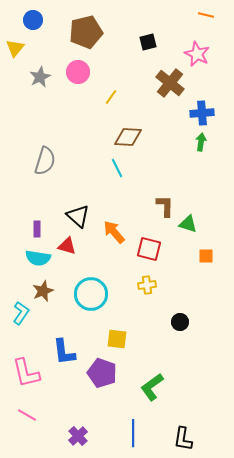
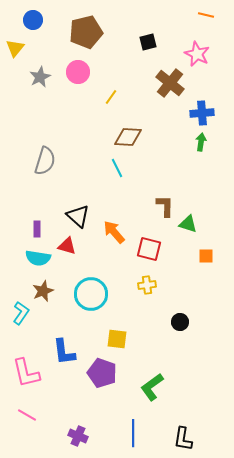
purple cross: rotated 24 degrees counterclockwise
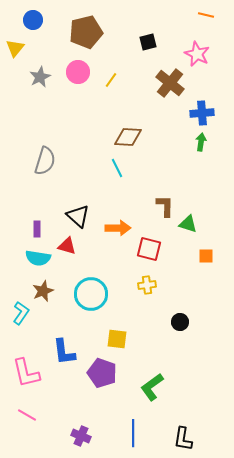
yellow line: moved 17 px up
orange arrow: moved 4 px right, 4 px up; rotated 130 degrees clockwise
purple cross: moved 3 px right
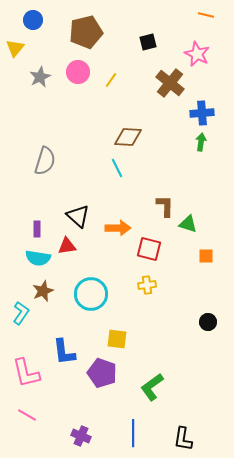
red triangle: rotated 24 degrees counterclockwise
black circle: moved 28 px right
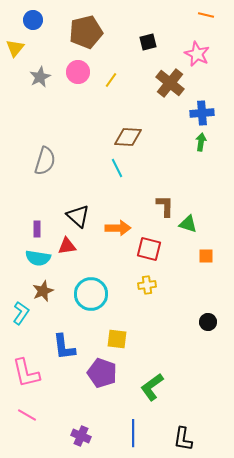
blue L-shape: moved 5 px up
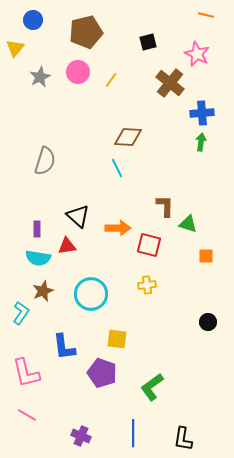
red square: moved 4 px up
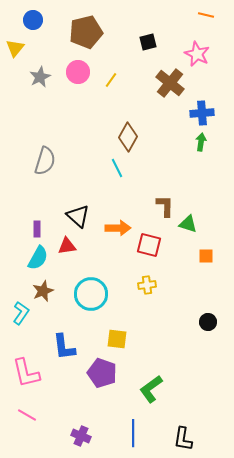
brown diamond: rotated 64 degrees counterclockwise
cyan semicircle: rotated 70 degrees counterclockwise
green L-shape: moved 1 px left, 2 px down
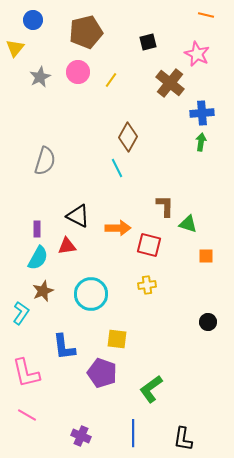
black triangle: rotated 15 degrees counterclockwise
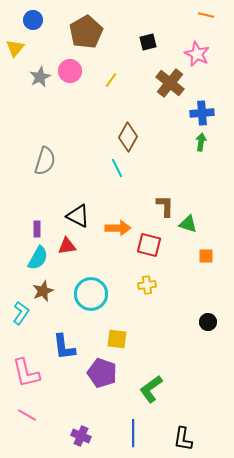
brown pentagon: rotated 16 degrees counterclockwise
pink circle: moved 8 px left, 1 px up
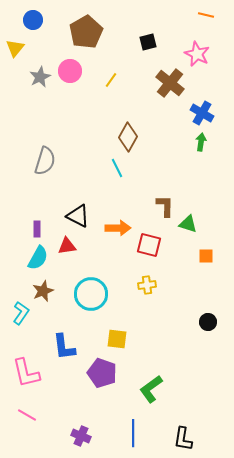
blue cross: rotated 35 degrees clockwise
